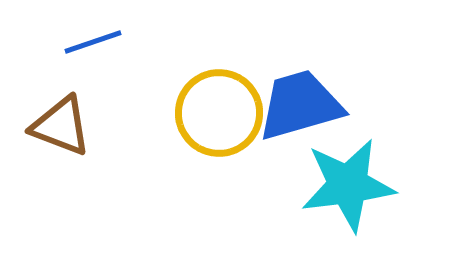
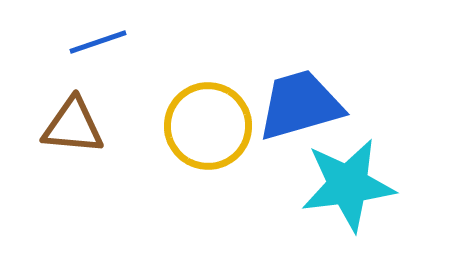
blue line: moved 5 px right
yellow circle: moved 11 px left, 13 px down
brown triangle: moved 12 px right; rotated 16 degrees counterclockwise
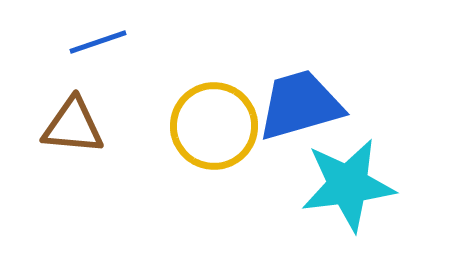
yellow circle: moved 6 px right
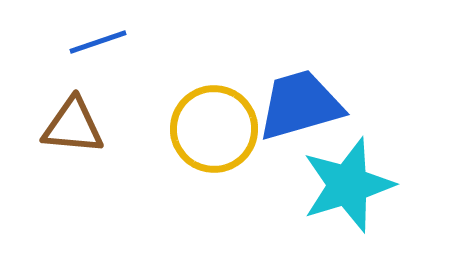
yellow circle: moved 3 px down
cyan star: rotated 10 degrees counterclockwise
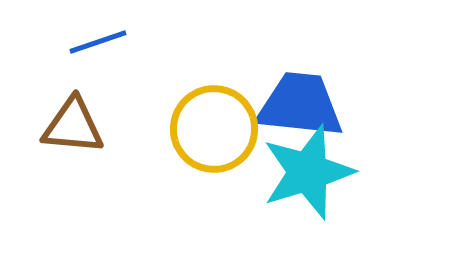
blue trapezoid: rotated 22 degrees clockwise
cyan star: moved 40 px left, 13 px up
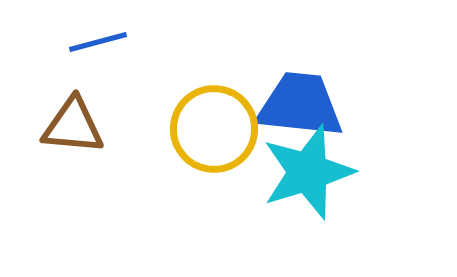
blue line: rotated 4 degrees clockwise
